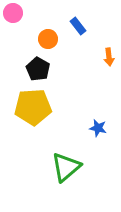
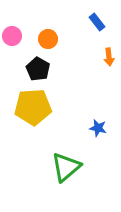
pink circle: moved 1 px left, 23 px down
blue rectangle: moved 19 px right, 4 px up
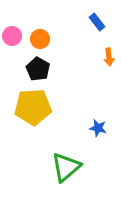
orange circle: moved 8 px left
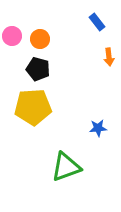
black pentagon: rotated 15 degrees counterclockwise
blue star: rotated 18 degrees counterclockwise
green triangle: rotated 20 degrees clockwise
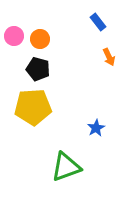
blue rectangle: moved 1 px right
pink circle: moved 2 px right
orange arrow: rotated 18 degrees counterclockwise
blue star: moved 2 px left; rotated 24 degrees counterclockwise
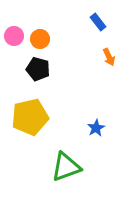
yellow pentagon: moved 3 px left, 10 px down; rotated 9 degrees counterclockwise
